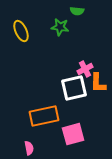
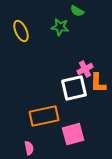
green semicircle: rotated 24 degrees clockwise
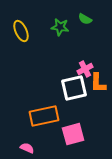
green semicircle: moved 8 px right, 8 px down
pink semicircle: moved 2 px left; rotated 56 degrees counterclockwise
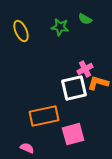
orange L-shape: rotated 105 degrees clockwise
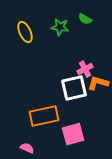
yellow ellipse: moved 4 px right, 1 px down
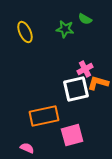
green star: moved 5 px right, 2 px down
white square: moved 2 px right, 1 px down
pink square: moved 1 px left, 1 px down
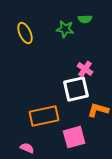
green semicircle: rotated 32 degrees counterclockwise
yellow ellipse: moved 1 px down
pink cross: rotated 28 degrees counterclockwise
orange L-shape: moved 27 px down
pink square: moved 2 px right, 2 px down
